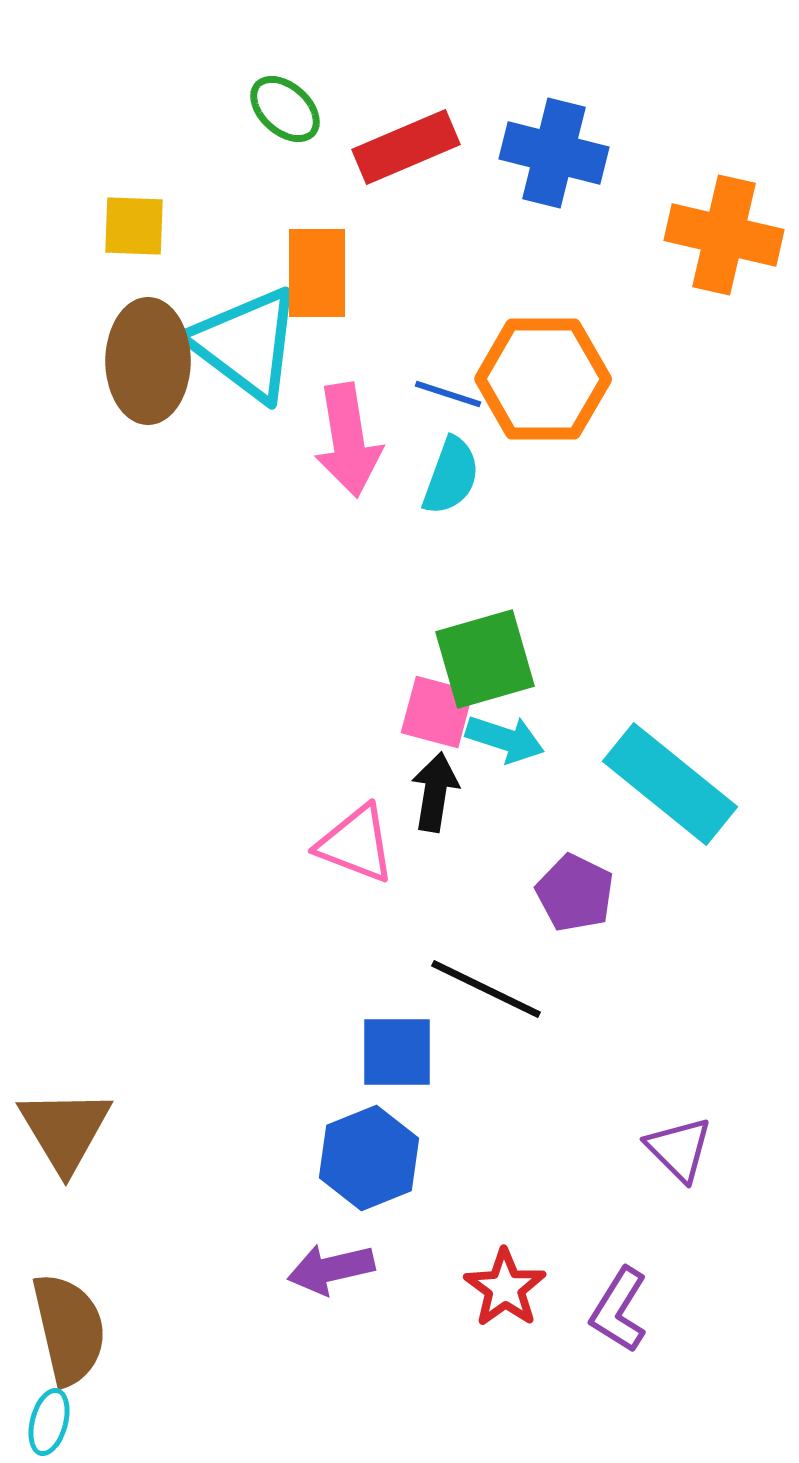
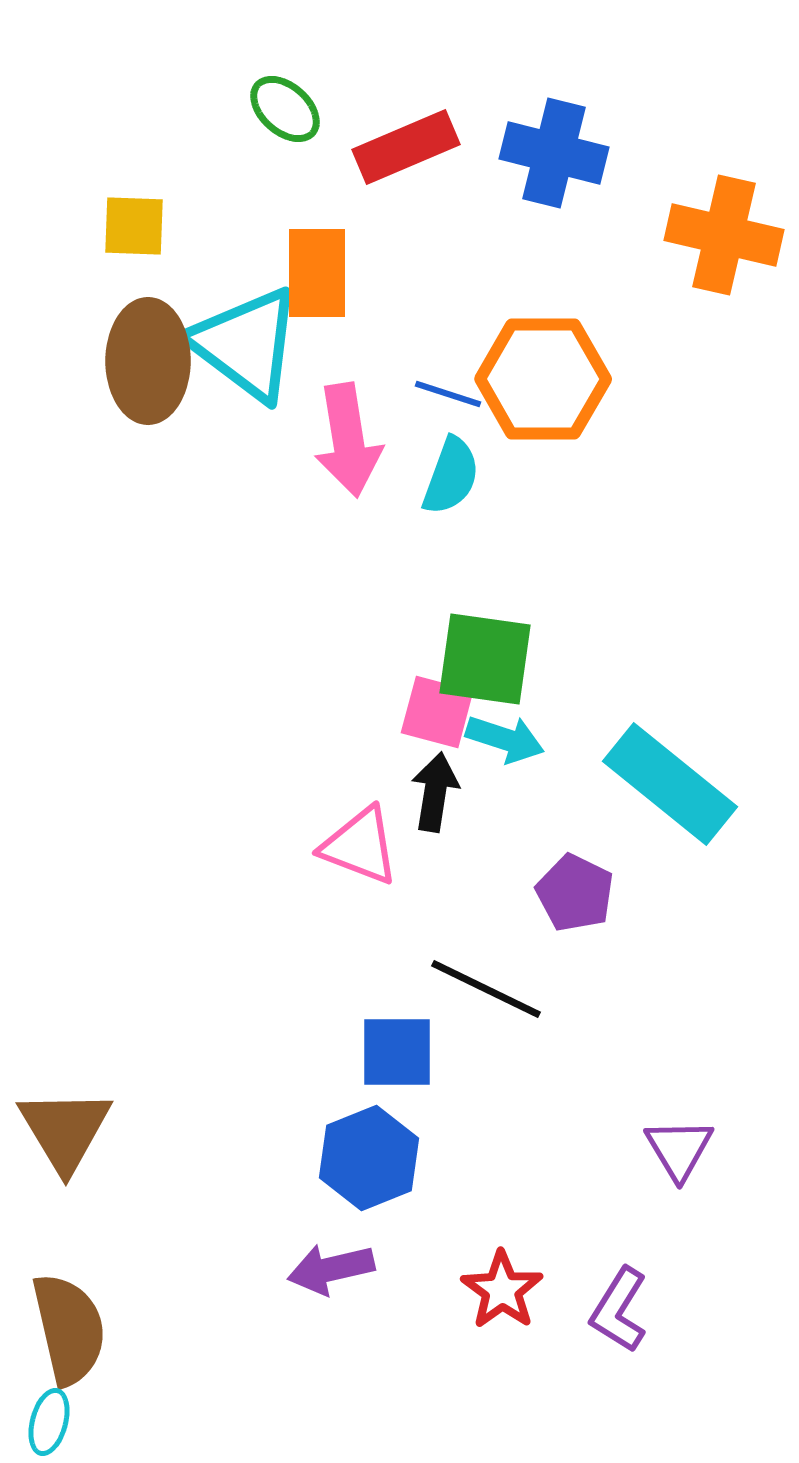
green square: rotated 24 degrees clockwise
pink triangle: moved 4 px right, 2 px down
purple triangle: rotated 14 degrees clockwise
red star: moved 3 px left, 2 px down
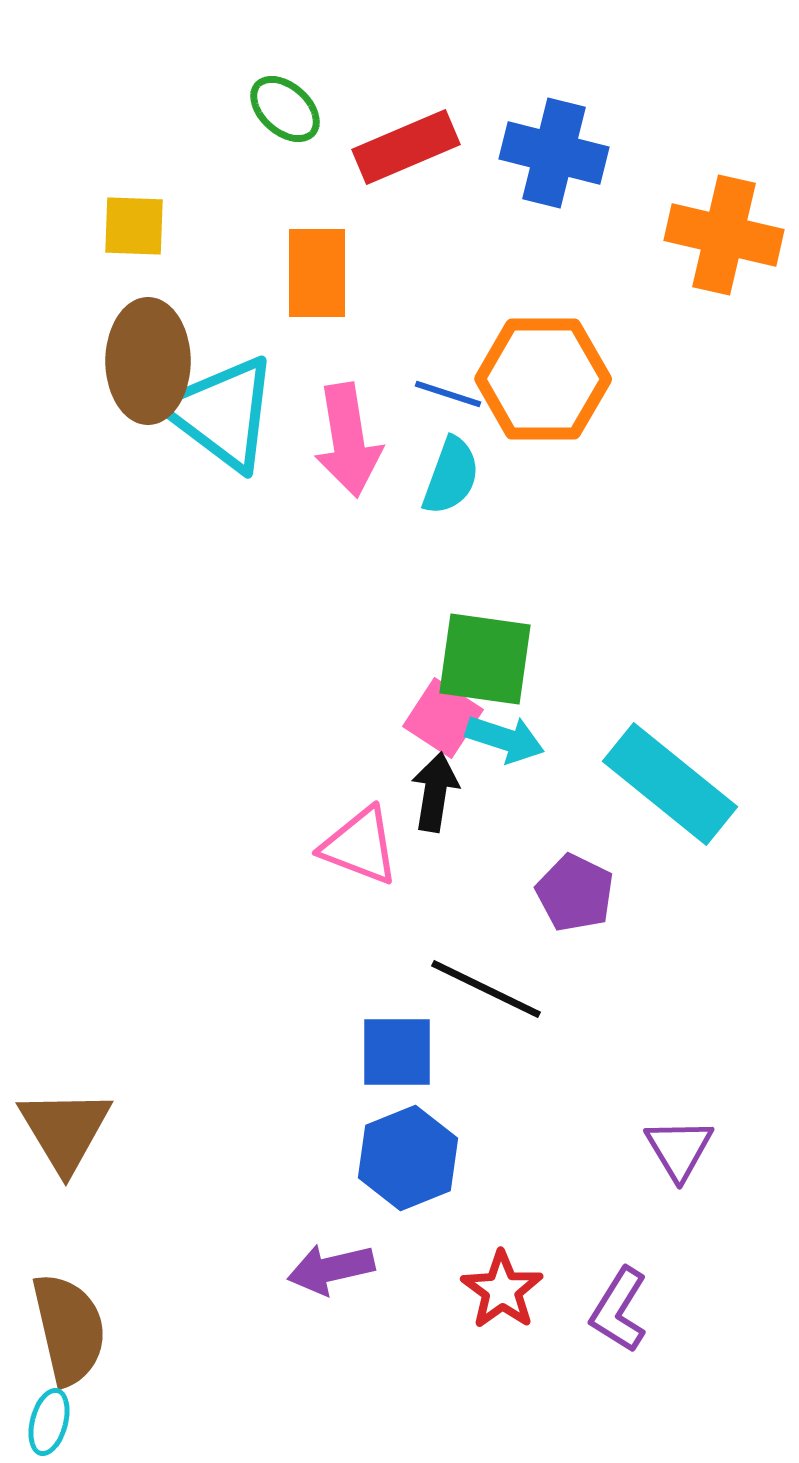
cyan triangle: moved 24 px left, 69 px down
pink square: moved 6 px right, 6 px down; rotated 18 degrees clockwise
blue hexagon: moved 39 px right
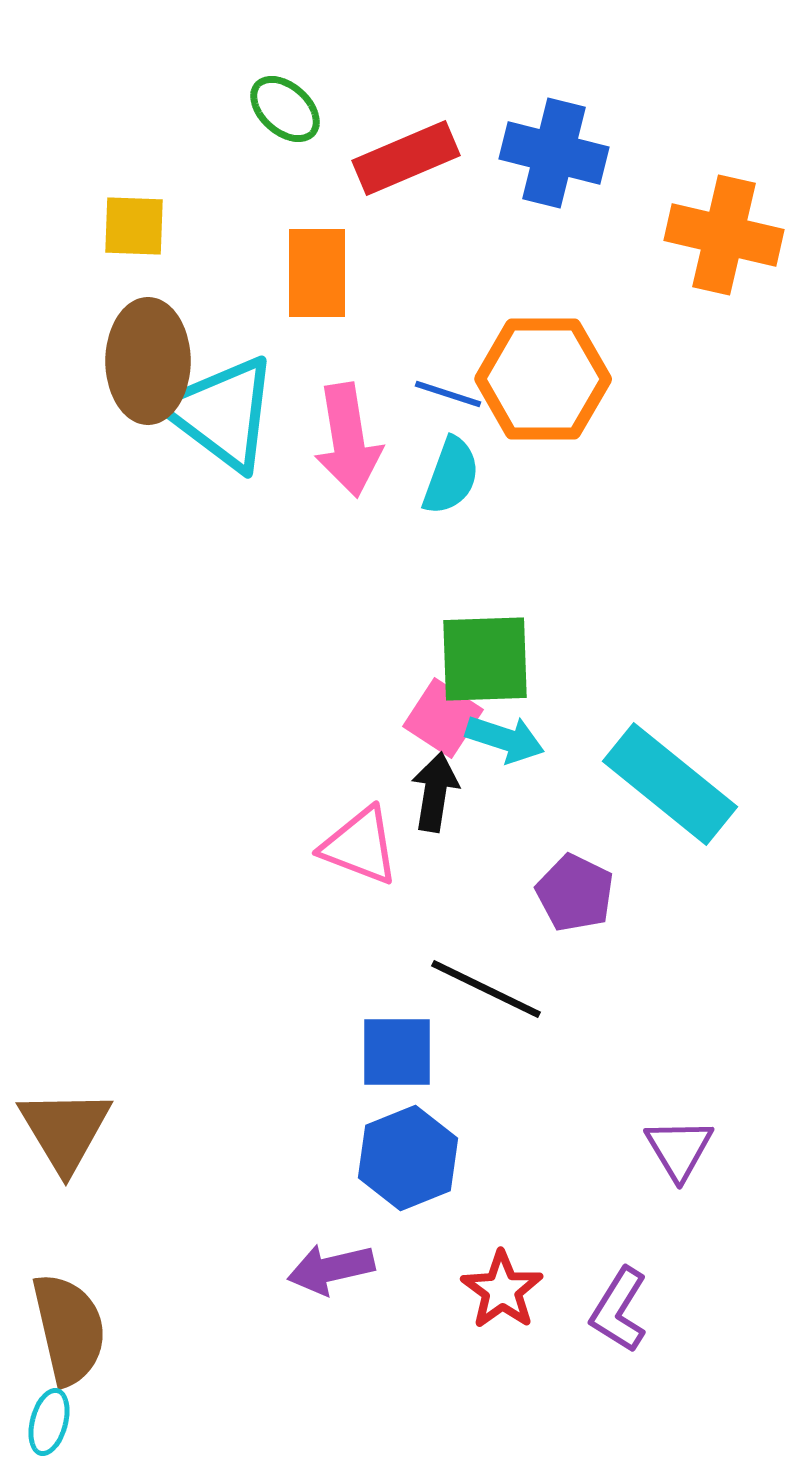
red rectangle: moved 11 px down
green square: rotated 10 degrees counterclockwise
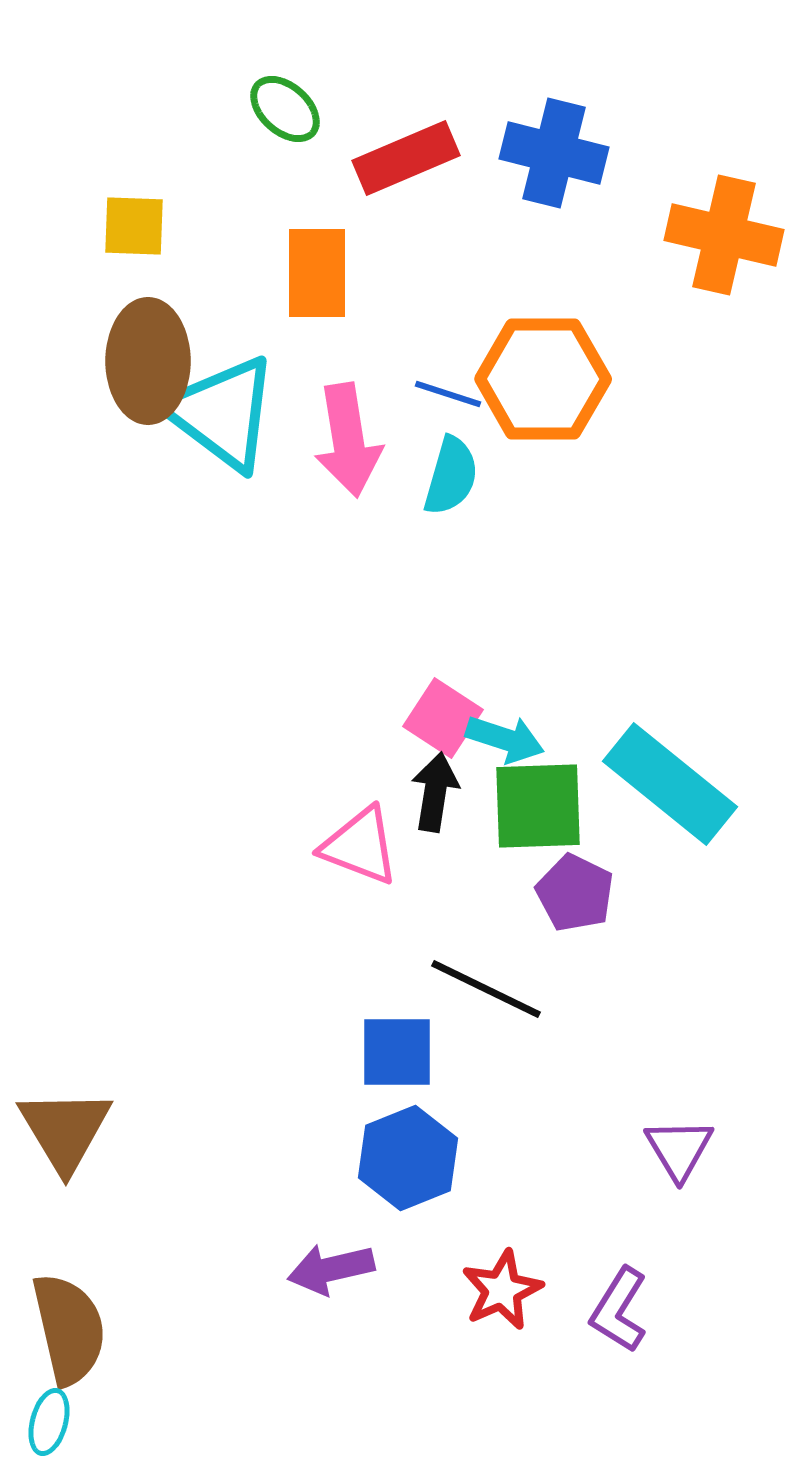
cyan semicircle: rotated 4 degrees counterclockwise
green square: moved 53 px right, 147 px down
red star: rotated 12 degrees clockwise
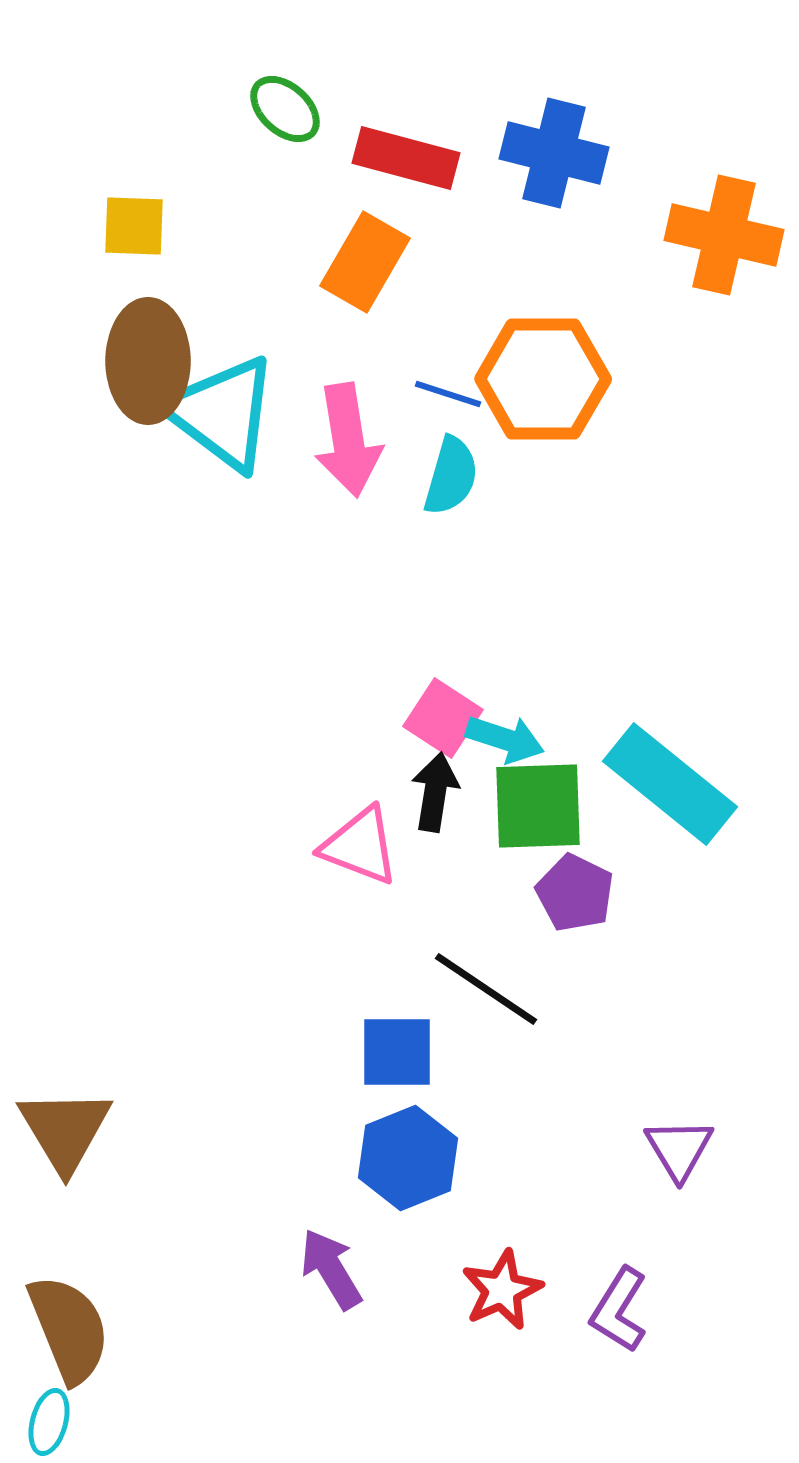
red rectangle: rotated 38 degrees clockwise
orange rectangle: moved 48 px right, 11 px up; rotated 30 degrees clockwise
black line: rotated 8 degrees clockwise
purple arrow: rotated 72 degrees clockwise
brown semicircle: rotated 9 degrees counterclockwise
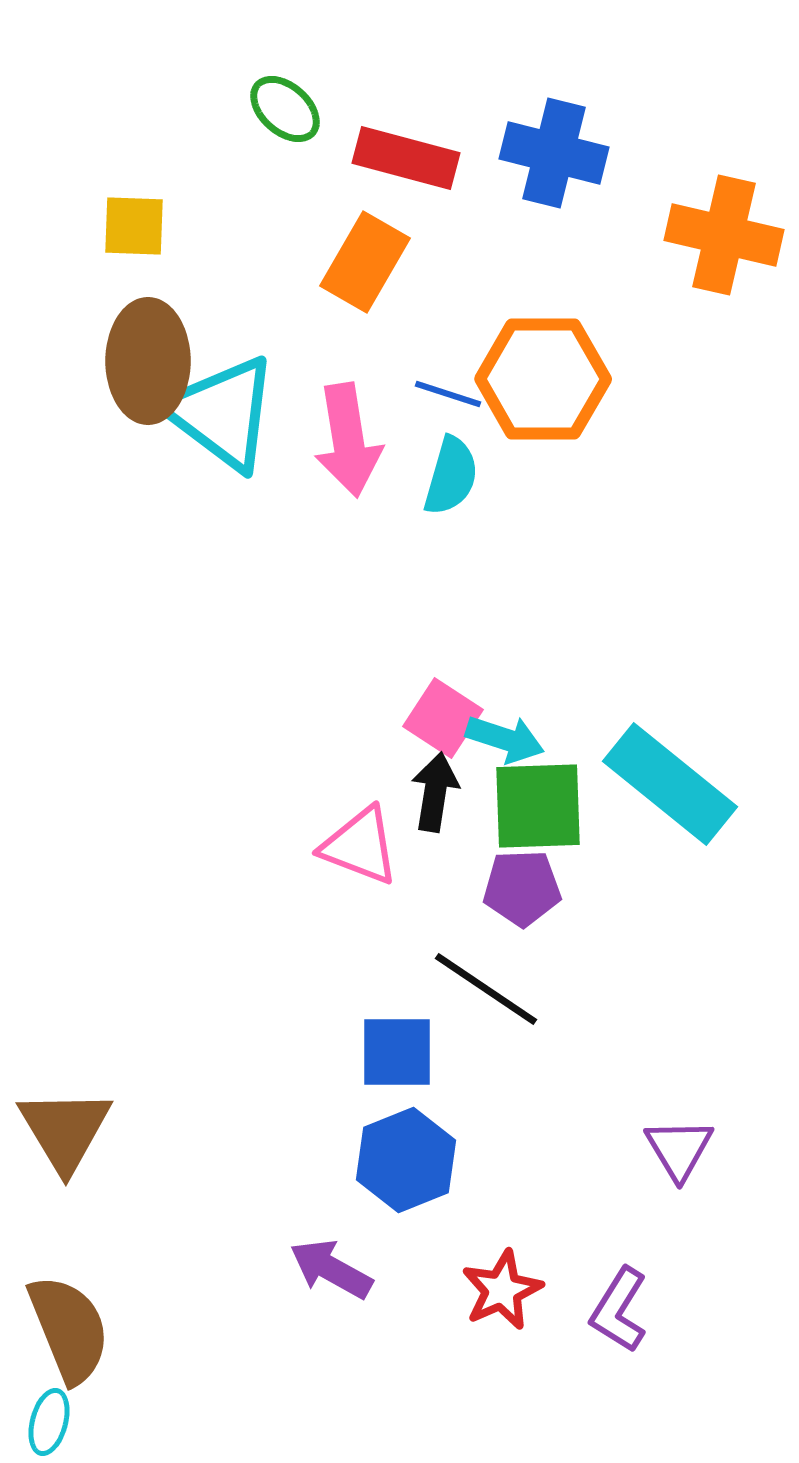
purple pentagon: moved 53 px left, 5 px up; rotated 28 degrees counterclockwise
blue hexagon: moved 2 px left, 2 px down
purple arrow: rotated 30 degrees counterclockwise
